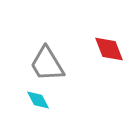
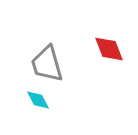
gray trapezoid: rotated 15 degrees clockwise
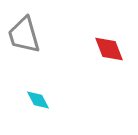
gray trapezoid: moved 23 px left, 29 px up
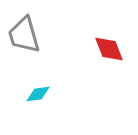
cyan diamond: moved 6 px up; rotated 70 degrees counterclockwise
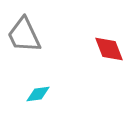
gray trapezoid: rotated 9 degrees counterclockwise
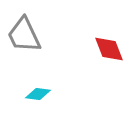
cyan diamond: rotated 15 degrees clockwise
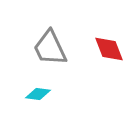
gray trapezoid: moved 26 px right, 13 px down
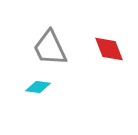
cyan diamond: moved 7 px up
